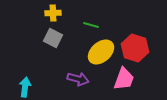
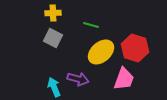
cyan arrow: moved 29 px right; rotated 30 degrees counterclockwise
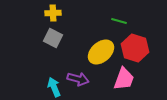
green line: moved 28 px right, 4 px up
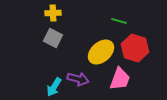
pink trapezoid: moved 4 px left
cyan arrow: rotated 126 degrees counterclockwise
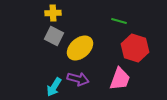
gray square: moved 1 px right, 2 px up
yellow ellipse: moved 21 px left, 4 px up
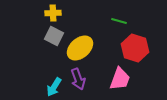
purple arrow: rotated 55 degrees clockwise
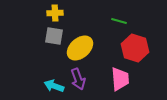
yellow cross: moved 2 px right
gray square: rotated 18 degrees counterclockwise
pink trapezoid: rotated 25 degrees counterclockwise
cyan arrow: moved 1 px up; rotated 78 degrees clockwise
